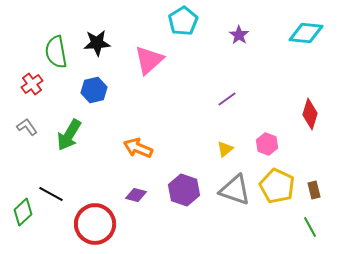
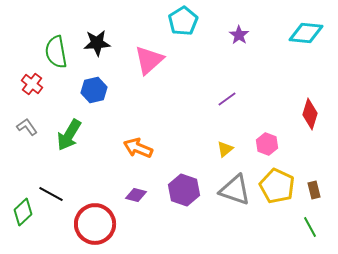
red cross: rotated 15 degrees counterclockwise
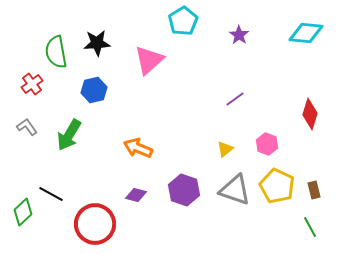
red cross: rotated 15 degrees clockwise
purple line: moved 8 px right
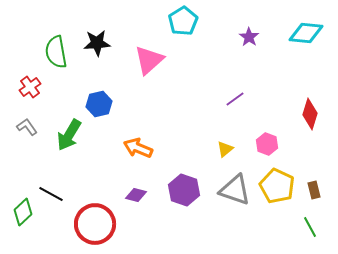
purple star: moved 10 px right, 2 px down
red cross: moved 2 px left, 3 px down
blue hexagon: moved 5 px right, 14 px down
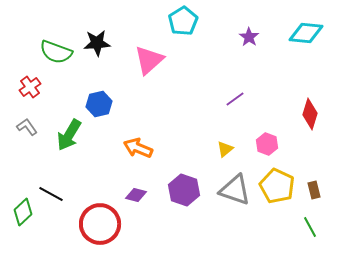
green semicircle: rotated 60 degrees counterclockwise
red circle: moved 5 px right
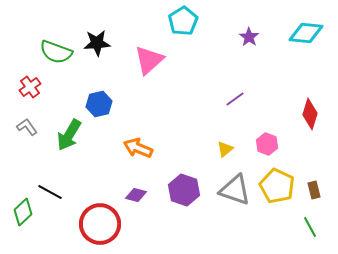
black line: moved 1 px left, 2 px up
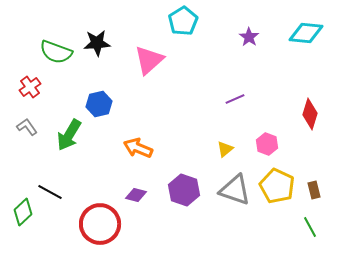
purple line: rotated 12 degrees clockwise
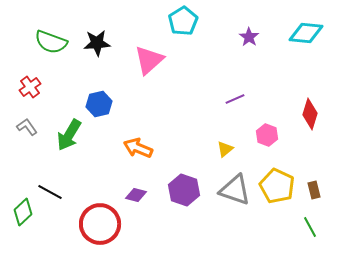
green semicircle: moved 5 px left, 10 px up
pink hexagon: moved 9 px up
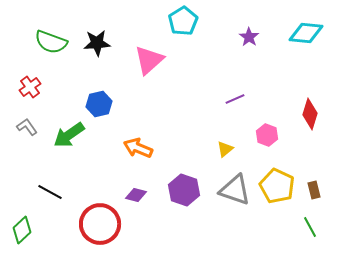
green arrow: rotated 24 degrees clockwise
green diamond: moved 1 px left, 18 px down
